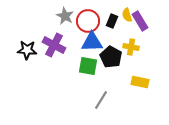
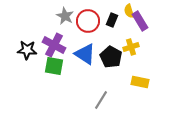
yellow semicircle: moved 2 px right, 4 px up
black rectangle: moved 1 px up
blue triangle: moved 7 px left, 12 px down; rotated 35 degrees clockwise
yellow cross: rotated 28 degrees counterclockwise
green square: moved 34 px left
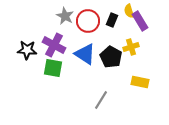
green square: moved 1 px left, 2 px down
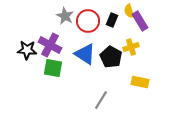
purple cross: moved 4 px left
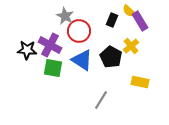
yellow semicircle: rotated 32 degrees counterclockwise
red circle: moved 9 px left, 10 px down
yellow cross: moved 1 px up; rotated 21 degrees counterclockwise
blue triangle: moved 3 px left, 6 px down
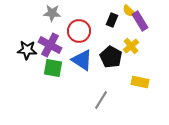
gray star: moved 13 px left, 3 px up; rotated 24 degrees counterclockwise
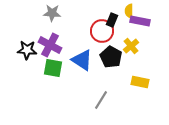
yellow semicircle: rotated 48 degrees clockwise
purple rectangle: rotated 48 degrees counterclockwise
red circle: moved 23 px right
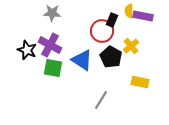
purple rectangle: moved 3 px right, 5 px up
black star: rotated 18 degrees clockwise
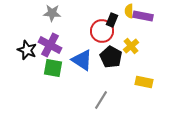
yellow rectangle: moved 4 px right
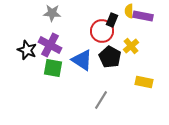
black pentagon: moved 1 px left
